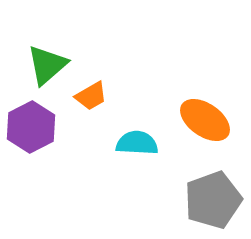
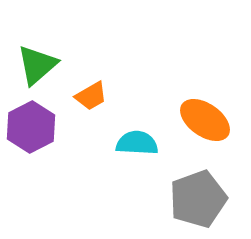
green triangle: moved 10 px left
gray pentagon: moved 15 px left, 1 px up
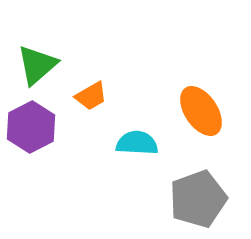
orange ellipse: moved 4 px left, 9 px up; rotated 21 degrees clockwise
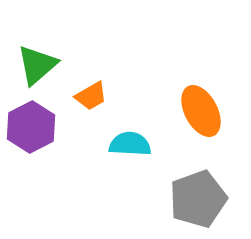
orange ellipse: rotated 6 degrees clockwise
cyan semicircle: moved 7 px left, 1 px down
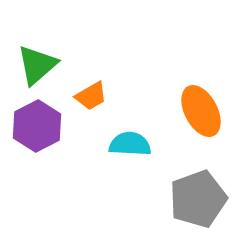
purple hexagon: moved 6 px right, 1 px up
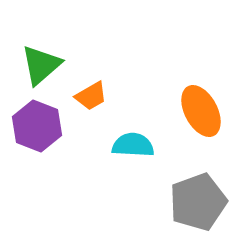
green triangle: moved 4 px right
purple hexagon: rotated 12 degrees counterclockwise
cyan semicircle: moved 3 px right, 1 px down
gray pentagon: moved 3 px down
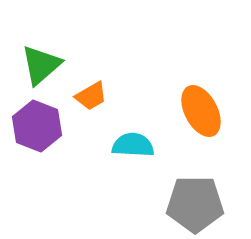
gray pentagon: moved 3 px left, 2 px down; rotated 20 degrees clockwise
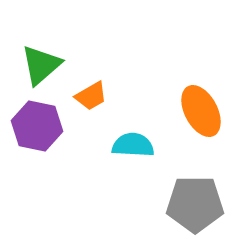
purple hexagon: rotated 9 degrees counterclockwise
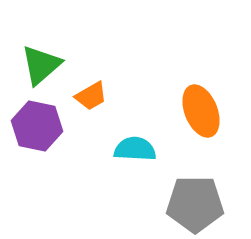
orange ellipse: rotated 6 degrees clockwise
cyan semicircle: moved 2 px right, 4 px down
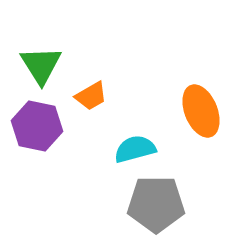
green triangle: rotated 21 degrees counterclockwise
cyan semicircle: rotated 18 degrees counterclockwise
gray pentagon: moved 39 px left
